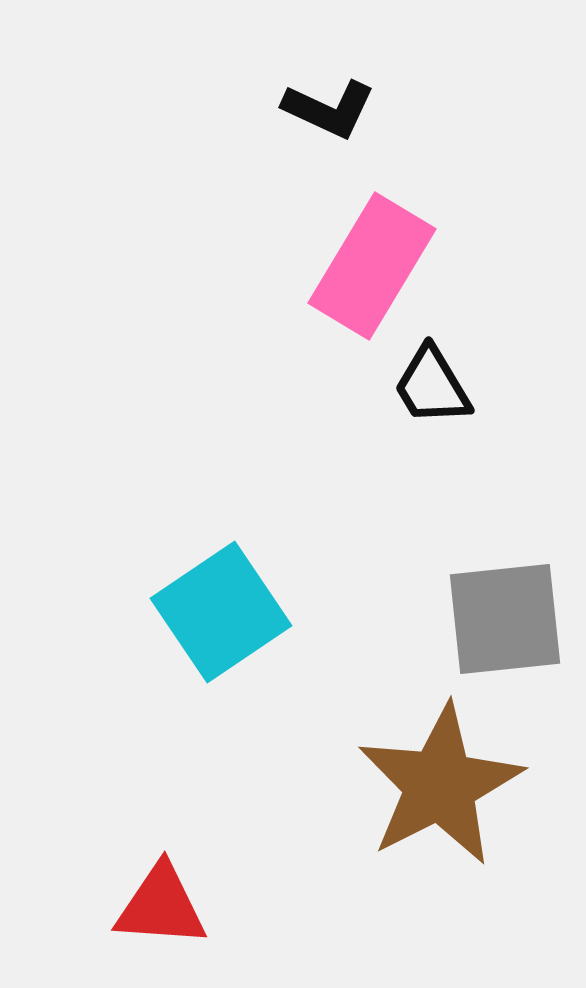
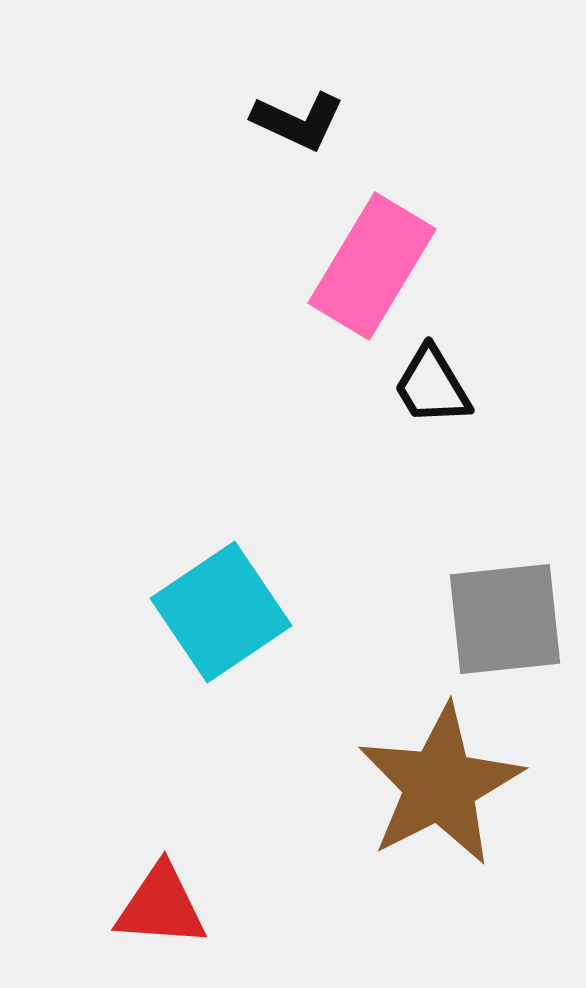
black L-shape: moved 31 px left, 12 px down
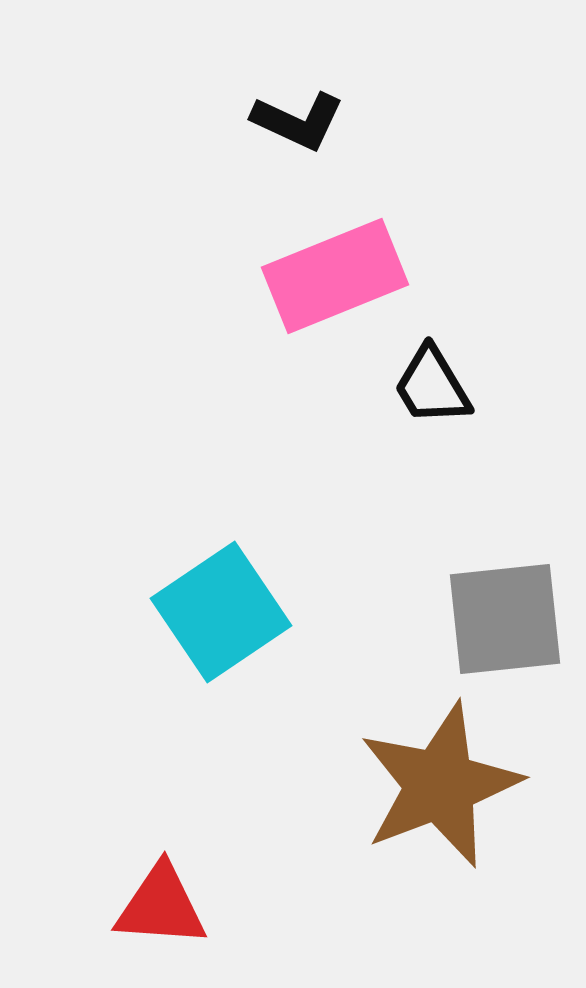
pink rectangle: moved 37 px left, 10 px down; rotated 37 degrees clockwise
brown star: rotated 6 degrees clockwise
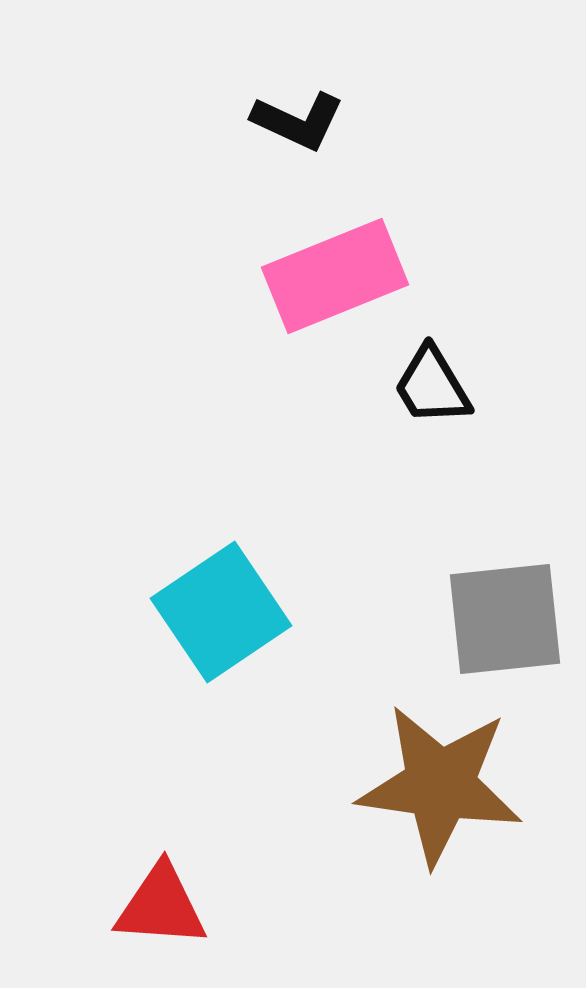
brown star: rotated 29 degrees clockwise
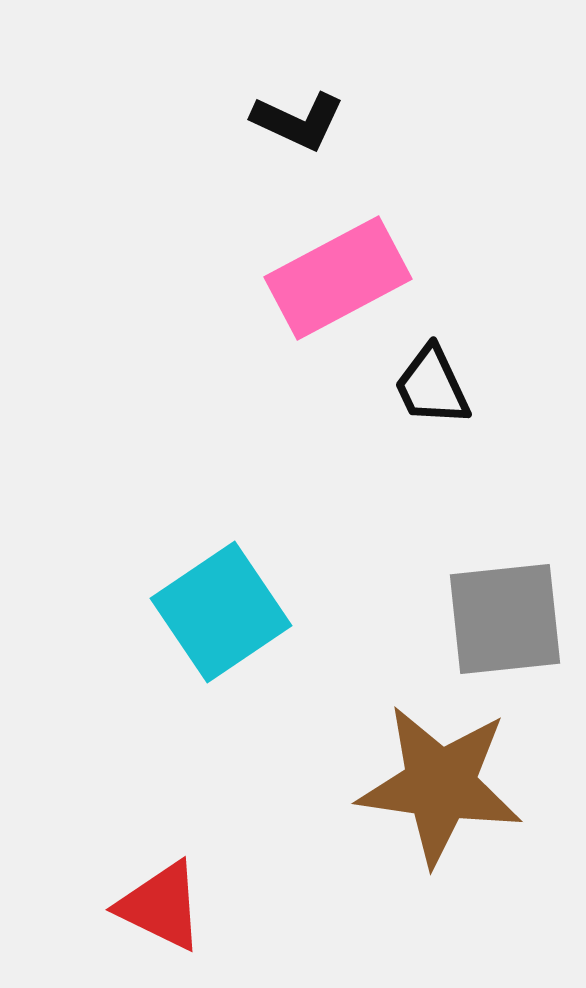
pink rectangle: moved 3 px right, 2 px down; rotated 6 degrees counterclockwise
black trapezoid: rotated 6 degrees clockwise
red triangle: rotated 22 degrees clockwise
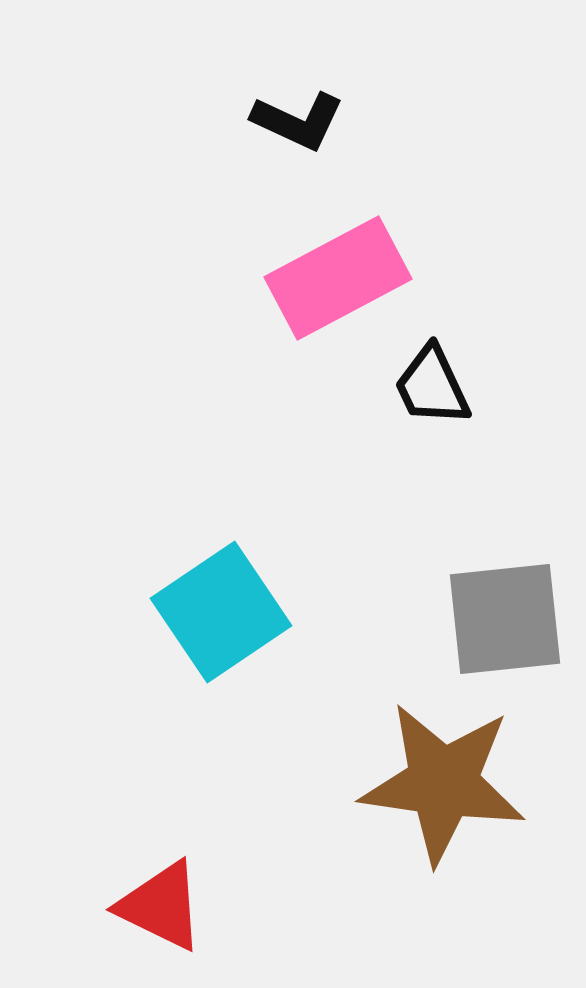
brown star: moved 3 px right, 2 px up
